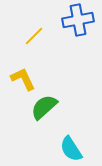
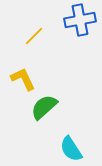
blue cross: moved 2 px right
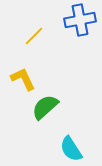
green semicircle: moved 1 px right
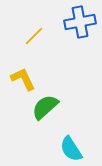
blue cross: moved 2 px down
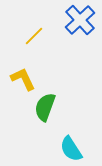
blue cross: moved 2 px up; rotated 32 degrees counterclockwise
green semicircle: rotated 28 degrees counterclockwise
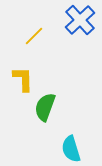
yellow L-shape: rotated 24 degrees clockwise
cyan semicircle: rotated 16 degrees clockwise
